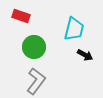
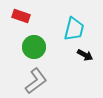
gray L-shape: rotated 16 degrees clockwise
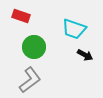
cyan trapezoid: rotated 95 degrees clockwise
gray L-shape: moved 6 px left, 1 px up
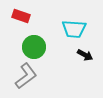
cyan trapezoid: rotated 15 degrees counterclockwise
gray L-shape: moved 4 px left, 4 px up
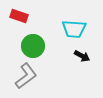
red rectangle: moved 2 px left
green circle: moved 1 px left, 1 px up
black arrow: moved 3 px left, 1 px down
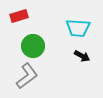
red rectangle: rotated 36 degrees counterclockwise
cyan trapezoid: moved 4 px right, 1 px up
gray L-shape: moved 1 px right
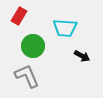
red rectangle: rotated 42 degrees counterclockwise
cyan trapezoid: moved 13 px left
gray L-shape: rotated 76 degrees counterclockwise
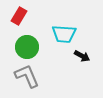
cyan trapezoid: moved 1 px left, 6 px down
green circle: moved 6 px left, 1 px down
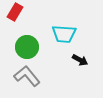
red rectangle: moved 4 px left, 4 px up
black arrow: moved 2 px left, 4 px down
gray L-shape: rotated 16 degrees counterclockwise
